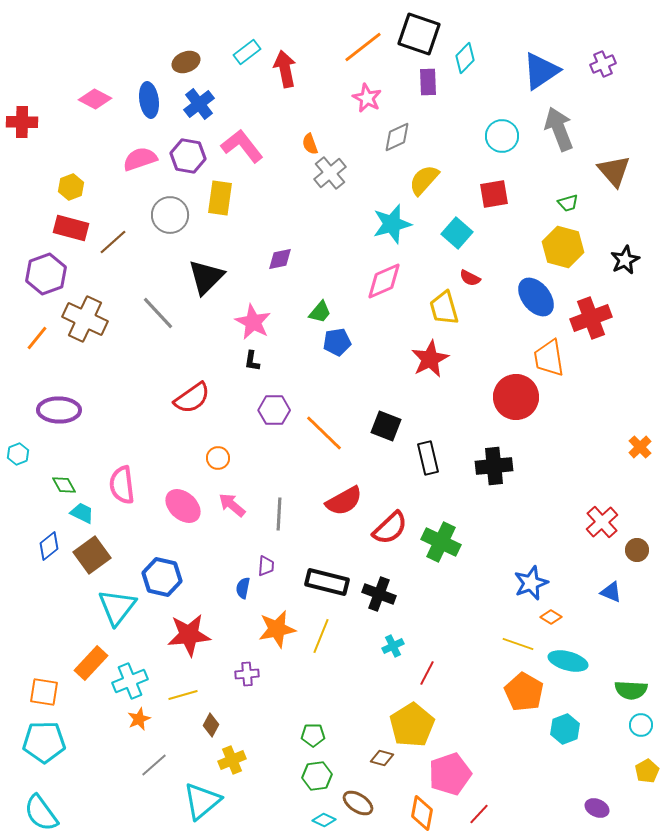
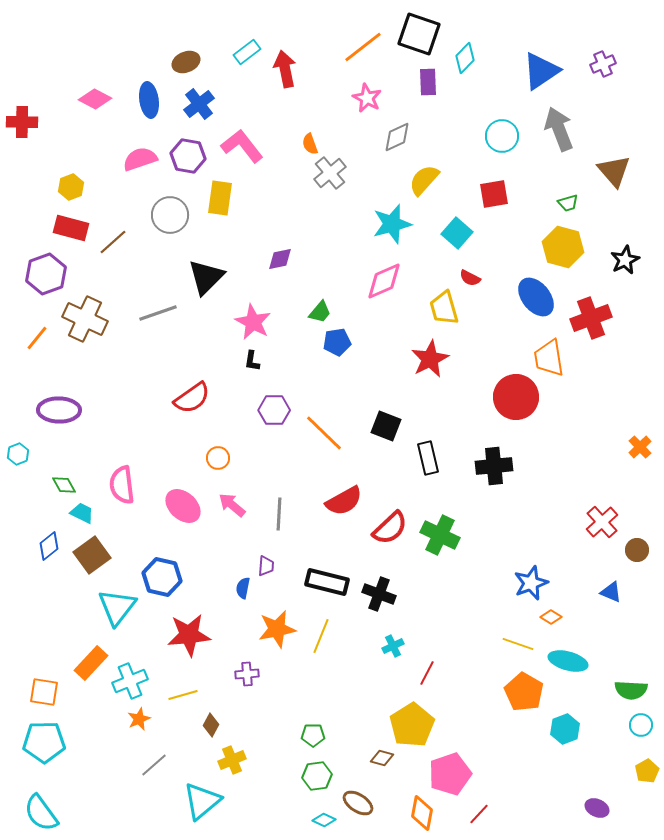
gray line at (158, 313): rotated 66 degrees counterclockwise
green cross at (441, 542): moved 1 px left, 7 px up
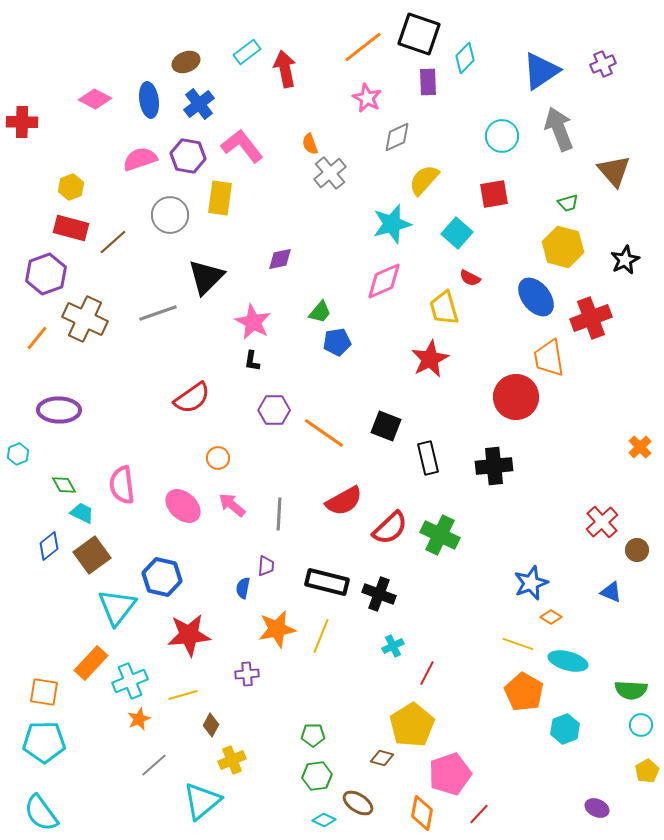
orange line at (324, 433): rotated 9 degrees counterclockwise
